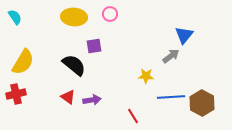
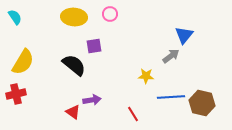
red triangle: moved 5 px right, 15 px down
brown hexagon: rotated 15 degrees counterclockwise
red line: moved 2 px up
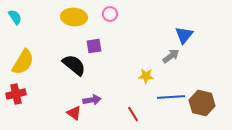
red triangle: moved 1 px right, 1 px down
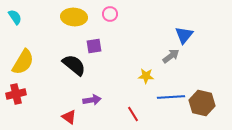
red triangle: moved 5 px left, 4 px down
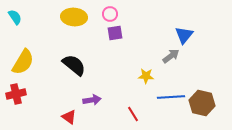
purple square: moved 21 px right, 13 px up
